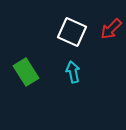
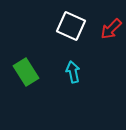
white square: moved 1 px left, 6 px up
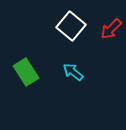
white square: rotated 16 degrees clockwise
cyan arrow: rotated 40 degrees counterclockwise
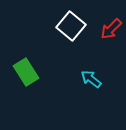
cyan arrow: moved 18 px right, 7 px down
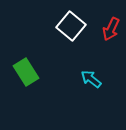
red arrow: rotated 20 degrees counterclockwise
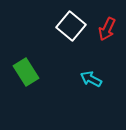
red arrow: moved 4 px left
cyan arrow: rotated 10 degrees counterclockwise
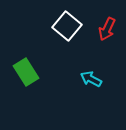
white square: moved 4 px left
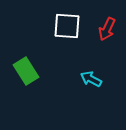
white square: rotated 36 degrees counterclockwise
green rectangle: moved 1 px up
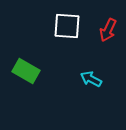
red arrow: moved 1 px right, 1 px down
green rectangle: rotated 28 degrees counterclockwise
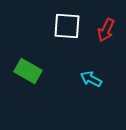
red arrow: moved 2 px left
green rectangle: moved 2 px right
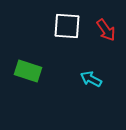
red arrow: rotated 60 degrees counterclockwise
green rectangle: rotated 12 degrees counterclockwise
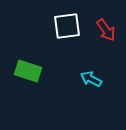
white square: rotated 12 degrees counterclockwise
